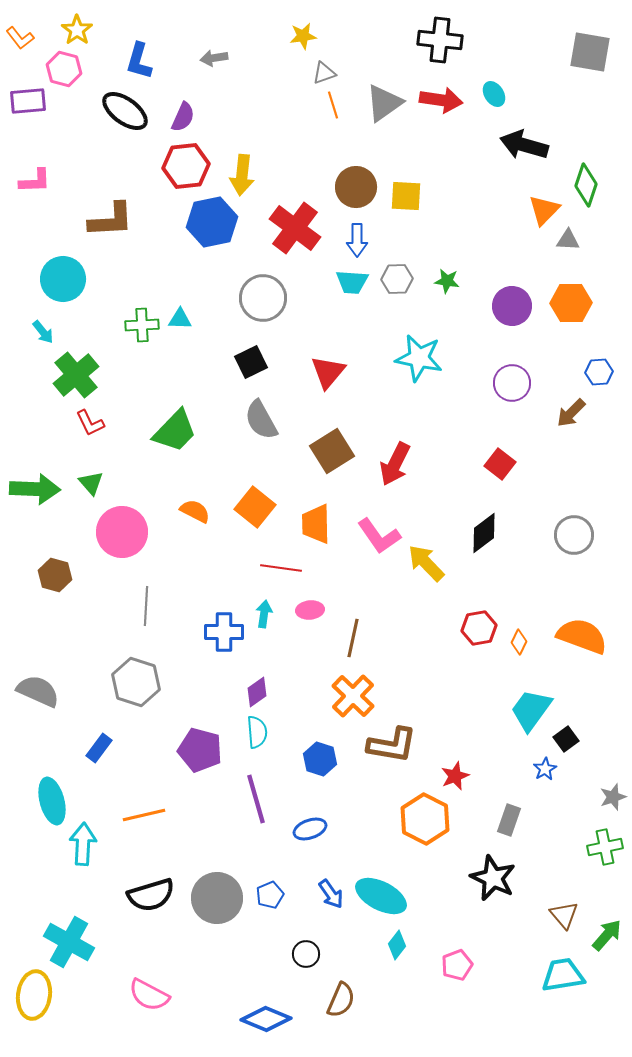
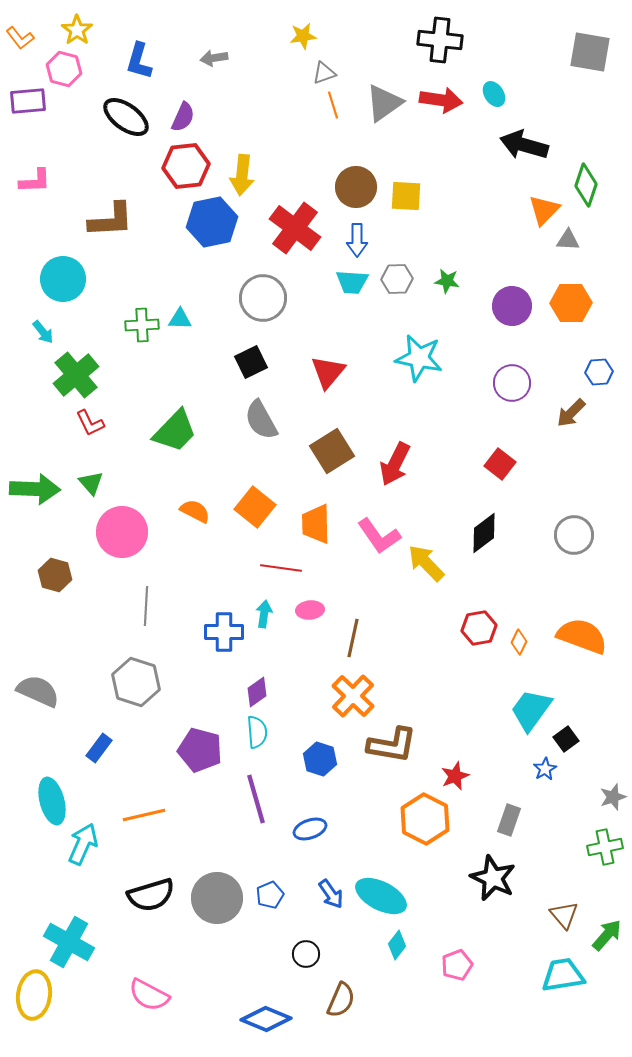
black ellipse at (125, 111): moved 1 px right, 6 px down
cyan arrow at (83, 844): rotated 21 degrees clockwise
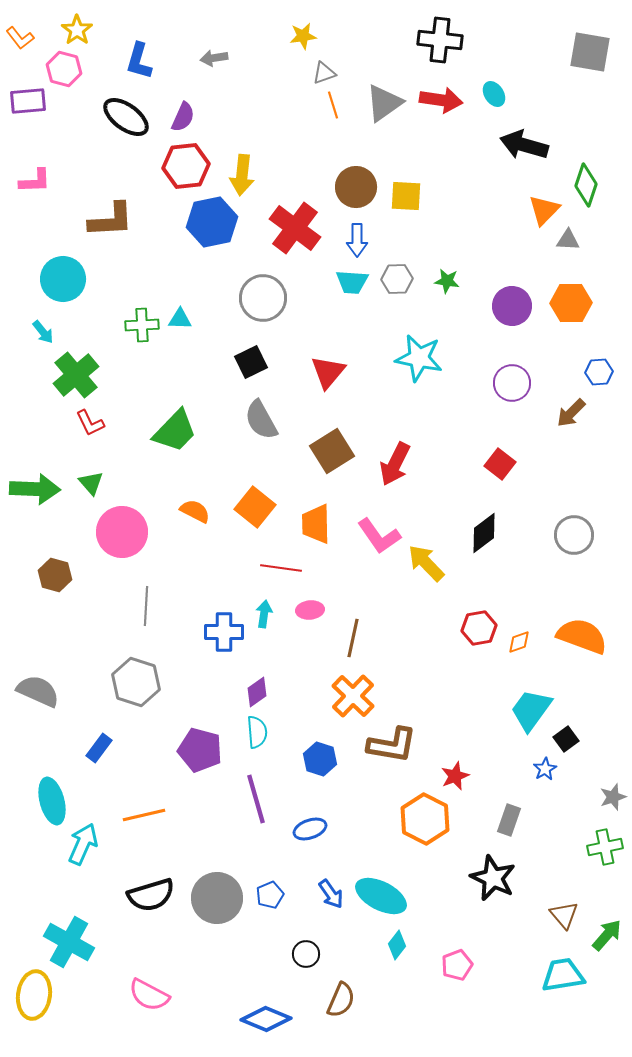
orange diamond at (519, 642): rotated 45 degrees clockwise
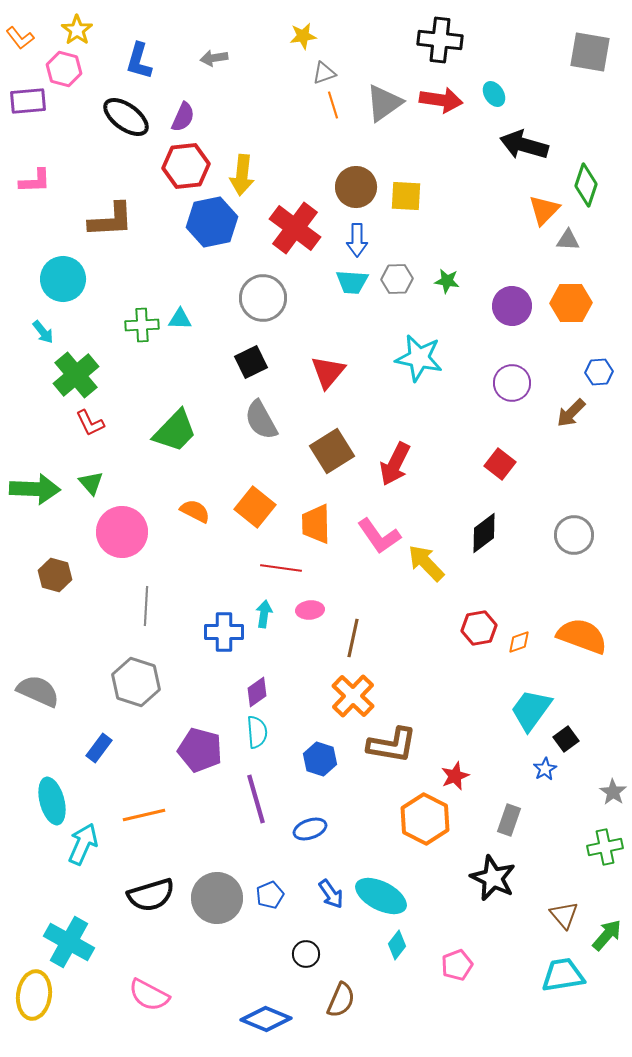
gray star at (613, 797): moved 5 px up; rotated 20 degrees counterclockwise
